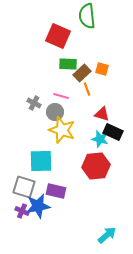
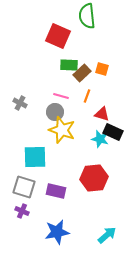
green rectangle: moved 1 px right, 1 px down
orange line: moved 7 px down; rotated 40 degrees clockwise
gray cross: moved 14 px left
cyan square: moved 6 px left, 4 px up
red hexagon: moved 2 px left, 12 px down
blue star: moved 19 px right, 26 px down
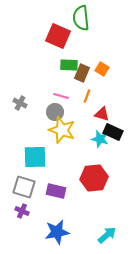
green semicircle: moved 6 px left, 2 px down
orange square: rotated 16 degrees clockwise
brown rectangle: rotated 24 degrees counterclockwise
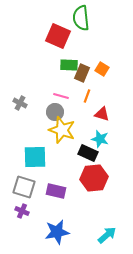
black rectangle: moved 25 px left, 21 px down
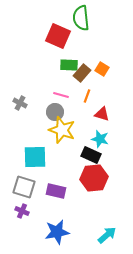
brown rectangle: rotated 18 degrees clockwise
pink line: moved 1 px up
black rectangle: moved 3 px right, 2 px down
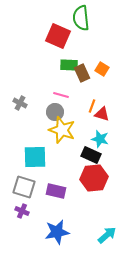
brown rectangle: rotated 66 degrees counterclockwise
orange line: moved 5 px right, 10 px down
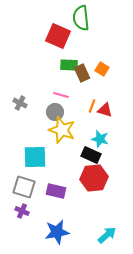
red triangle: moved 3 px right, 4 px up
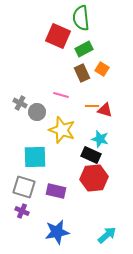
green rectangle: moved 15 px right, 16 px up; rotated 30 degrees counterclockwise
orange line: rotated 72 degrees clockwise
gray circle: moved 18 px left
